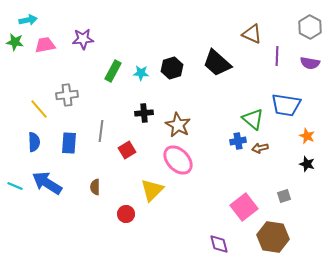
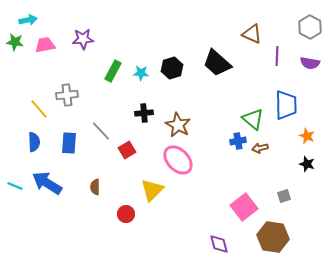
blue trapezoid: rotated 100 degrees counterclockwise
gray line: rotated 50 degrees counterclockwise
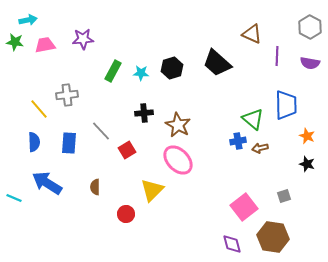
cyan line: moved 1 px left, 12 px down
purple diamond: moved 13 px right
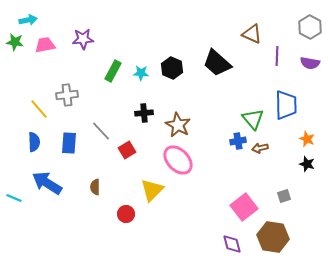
black hexagon: rotated 20 degrees counterclockwise
green triangle: rotated 10 degrees clockwise
orange star: moved 3 px down
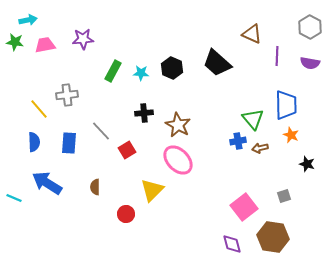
orange star: moved 16 px left, 4 px up
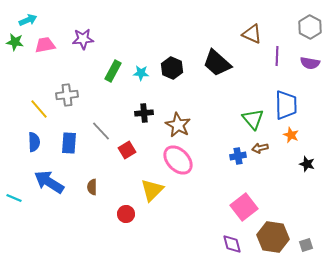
cyan arrow: rotated 12 degrees counterclockwise
blue cross: moved 15 px down
blue arrow: moved 2 px right, 1 px up
brown semicircle: moved 3 px left
gray square: moved 22 px right, 49 px down
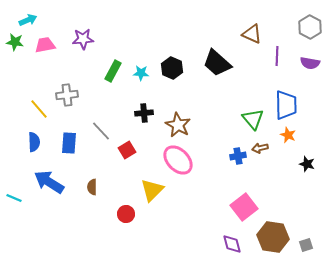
orange star: moved 3 px left
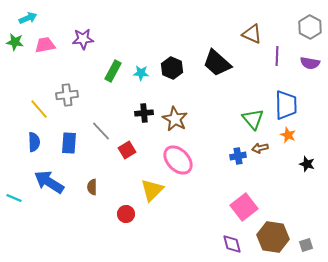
cyan arrow: moved 2 px up
brown star: moved 3 px left, 6 px up
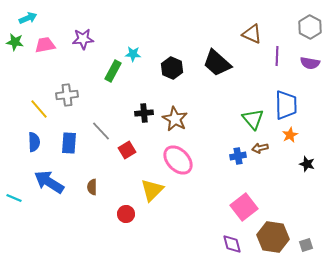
cyan star: moved 8 px left, 19 px up
orange star: moved 2 px right; rotated 21 degrees clockwise
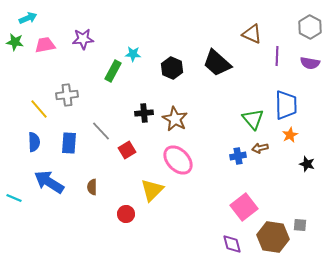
gray square: moved 6 px left, 20 px up; rotated 24 degrees clockwise
